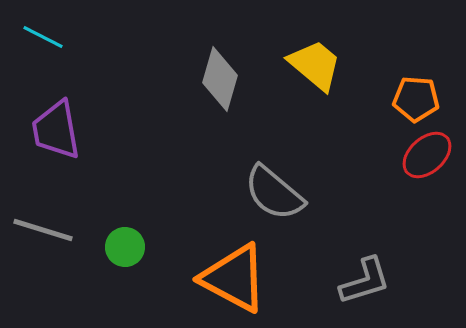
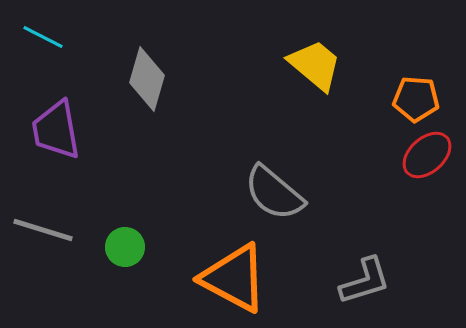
gray diamond: moved 73 px left
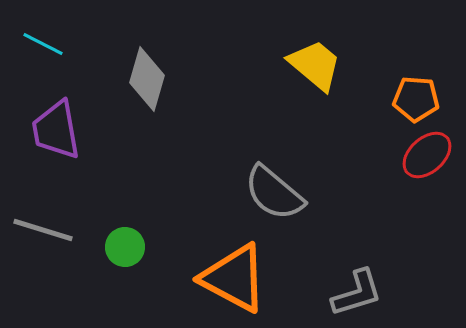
cyan line: moved 7 px down
gray L-shape: moved 8 px left, 12 px down
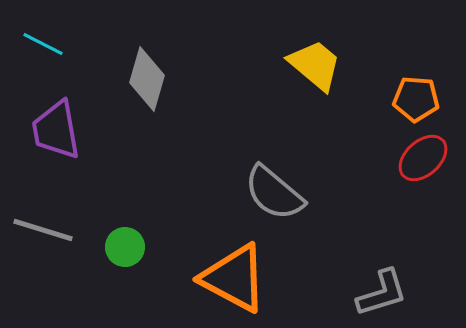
red ellipse: moved 4 px left, 3 px down
gray L-shape: moved 25 px right
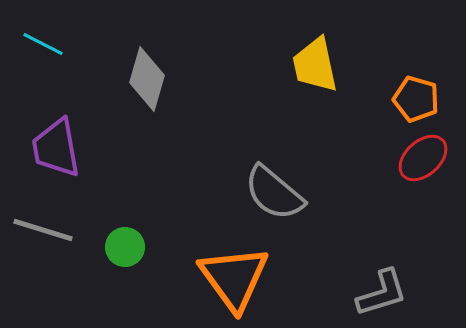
yellow trapezoid: rotated 142 degrees counterclockwise
orange pentagon: rotated 12 degrees clockwise
purple trapezoid: moved 18 px down
orange triangle: rotated 26 degrees clockwise
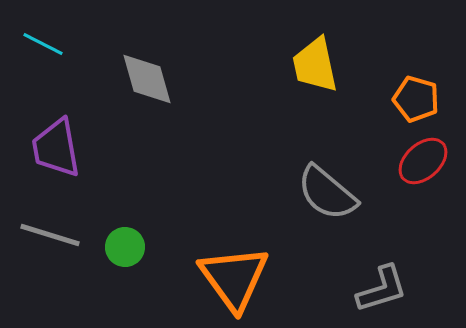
gray diamond: rotated 32 degrees counterclockwise
red ellipse: moved 3 px down
gray semicircle: moved 53 px right
gray line: moved 7 px right, 5 px down
gray L-shape: moved 4 px up
